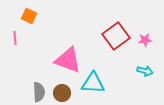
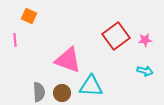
pink line: moved 2 px down
cyan triangle: moved 2 px left, 3 px down
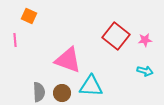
red square: rotated 16 degrees counterclockwise
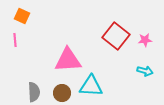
orange square: moved 7 px left
pink triangle: rotated 24 degrees counterclockwise
gray semicircle: moved 5 px left
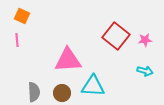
pink line: moved 2 px right
cyan triangle: moved 2 px right
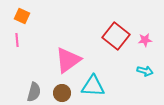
pink triangle: rotated 32 degrees counterclockwise
gray semicircle: rotated 18 degrees clockwise
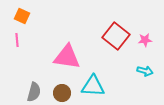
pink triangle: moved 1 px left, 3 px up; rotated 44 degrees clockwise
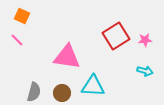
red square: rotated 20 degrees clockwise
pink line: rotated 40 degrees counterclockwise
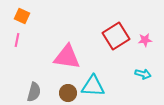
pink line: rotated 56 degrees clockwise
cyan arrow: moved 2 px left, 3 px down
brown circle: moved 6 px right
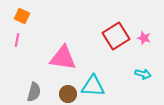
pink star: moved 1 px left, 2 px up; rotated 24 degrees clockwise
pink triangle: moved 4 px left, 1 px down
brown circle: moved 1 px down
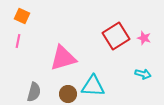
pink line: moved 1 px right, 1 px down
pink triangle: rotated 24 degrees counterclockwise
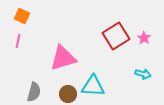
pink star: rotated 16 degrees clockwise
